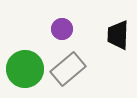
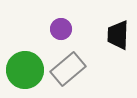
purple circle: moved 1 px left
green circle: moved 1 px down
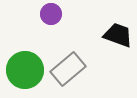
purple circle: moved 10 px left, 15 px up
black trapezoid: rotated 108 degrees clockwise
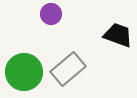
green circle: moved 1 px left, 2 px down
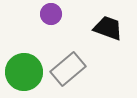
black trapezoid: moved 10 px left, 7 px up
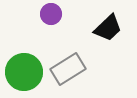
black trapezoid: rotated 116 degrees clockwise
gray rectangle: rotated 8 degrees clockwise
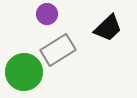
purple circle: moved 4 px left
gray rectangle: moved 10 px left, 19 px up
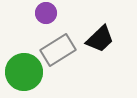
purple circle: moved 1 px left, 1 px up
black trapezoid: moved 8 px left, 11 px down
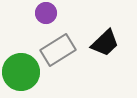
black trapezoid: moved 5 px right, 4 px down
green circle: moved 3 px left
